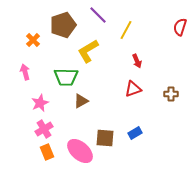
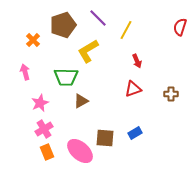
purple line: moved 3 px down
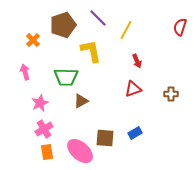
yellow L-shape: moved 3 px right; rotated 110 degrees clockwise
orange rectangle: rotated 14 degrees clockwise
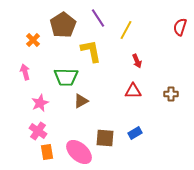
purple line: rotated 12 degrees clockwise
brown pentagon: rotated 15 degrees counterclockwise
red triangle: moved 2 px down; rotated 18 degrees clockwise
pink cross: moved 6 px left, 2 px down; rotated 24 degrees counterclockwise
pink ellipse: moved 1 px left, 1 px down
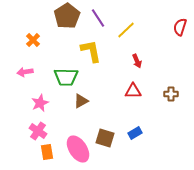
brown pentagon: moved 4 px right, 9 px up
yellow line: rotated 18 degrees clockwise
pink arrow: rotated 84 degrees counterclockwise
brown square: rotated 12 degrees clockwise
pink ellipse: moved 1 px left, 3 px up; rotated 16 degrees clockwise
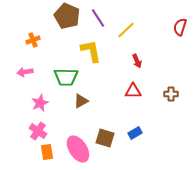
brown pentagon: rotated 15 degrees counterclockwise
orange cross: rotated 24 degrees clockwise
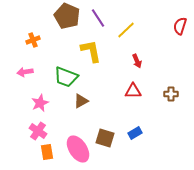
red semicircle: moved 1 px up
green trapezoid: rotated 20 degrees clockwise
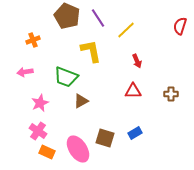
orange rectangle: rotated 56 degrees counterclockwise
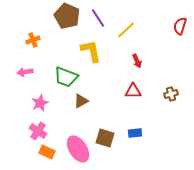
brown cross: rotated 16 degrees counterclockwise
blue rectangle: rotated 24 degrees clockwise
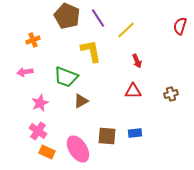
brown square: moved 2 px right, 2 px up; rotated 12 degrees counterclockwise
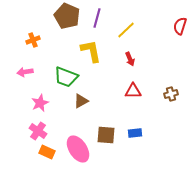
purple line: moved 1 px left; rotated 48 degrees clockwise
red arrow: moved 7 px left, 2 px up
brown square: moved 1 px left, 1 px up
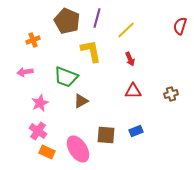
brown pentagon: moved 5 px down
blue rectangle: moved 1 px right, 2 px up; rotated 16 degrees counterclockwise
